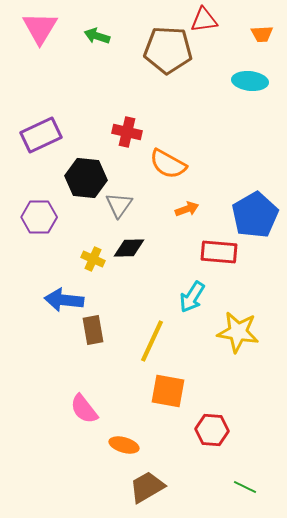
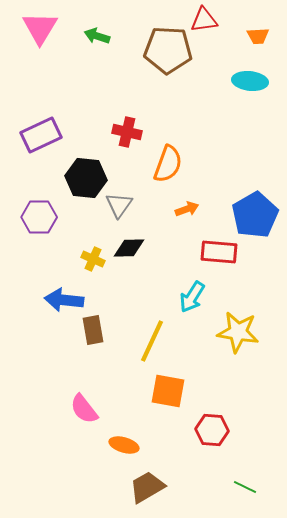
orange trapezoid: moved 4 px left, 2 px down
orange semicircle: rotated 99 degrees counterclockwise
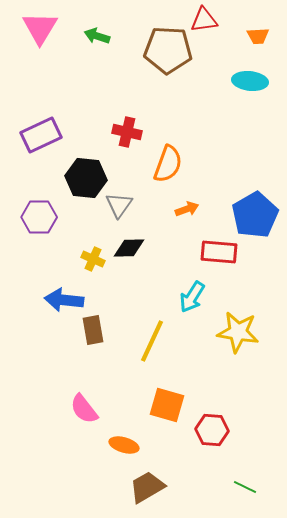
orange square: moved 1 px left, 14 px down; rotated 6 degrees clockwise
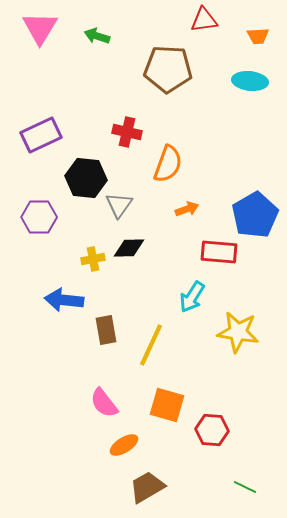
brown pentagon: moved 19 px down
yellow cross: rotated 35 degrees counterclockwise
brown rectangle: moved 13 px right
yellow line: moved 1 px left, 4 px down
pink semicircle: moved 20 px right, 6 px up
orange ellipse: rotated 48 degrees counterclockwise
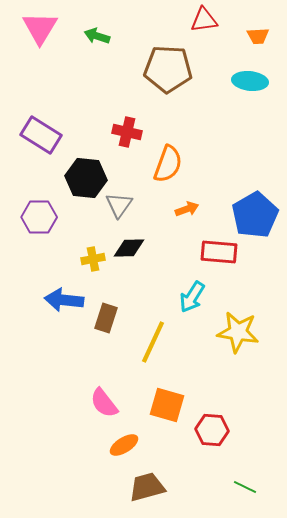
purple rectangle: rotated 57 degrees clockwise
brown rectangle: moved 12 px up; rotated 28 degrees clockwise
yellow line: moved 2 px right, 3 px up
brown trapezoid: rotated 15 degrees clockwise
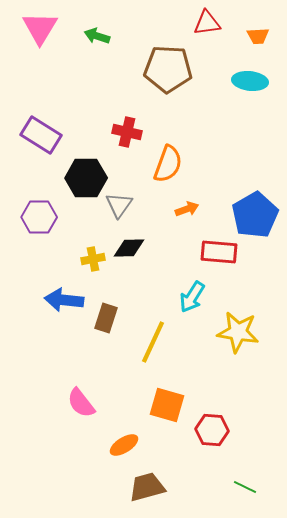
red triangle: moved 3 px right, 3 px down
black hexagon: rotated 6 degrees counterclockwise
pink semicircle: moved 23 px left
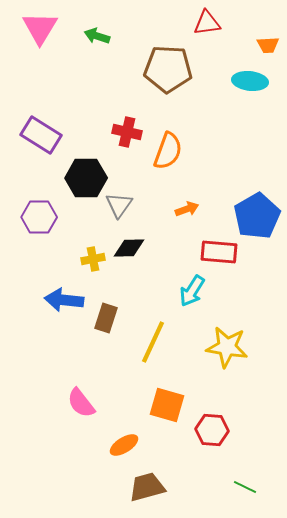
orange trapezoid: moved 10 px right, 9 px down
orange semicircle: moved 13 px up
blue pentagon: moved 2 px right, 1 px down
cyan arrow: moved 6 px up
yellow star: moved 11 px left, 15 px down
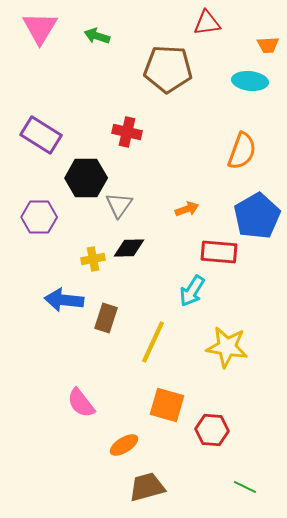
orange semicircle: moved 74 px right
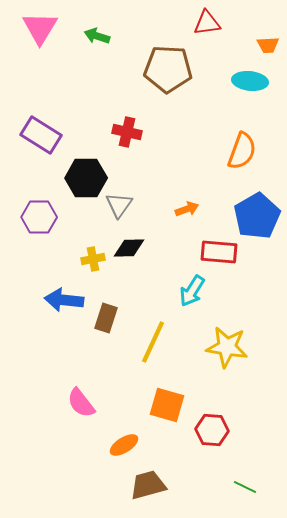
brown trapezoid: moved 1 px right, 2 px up
